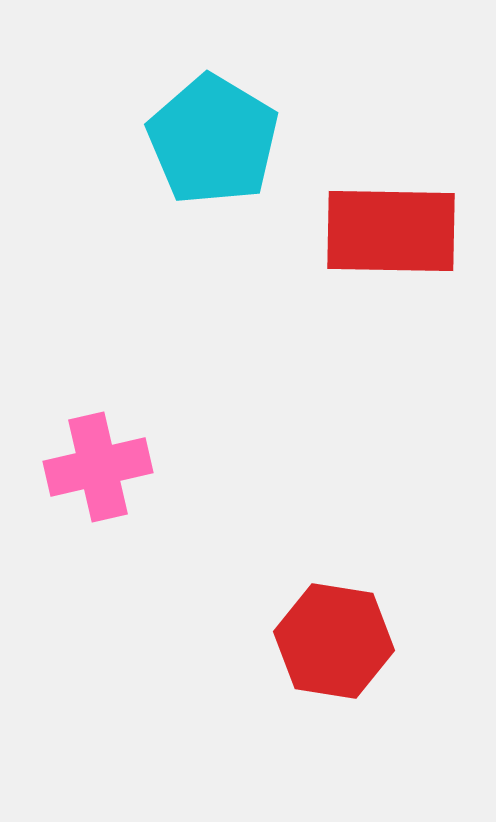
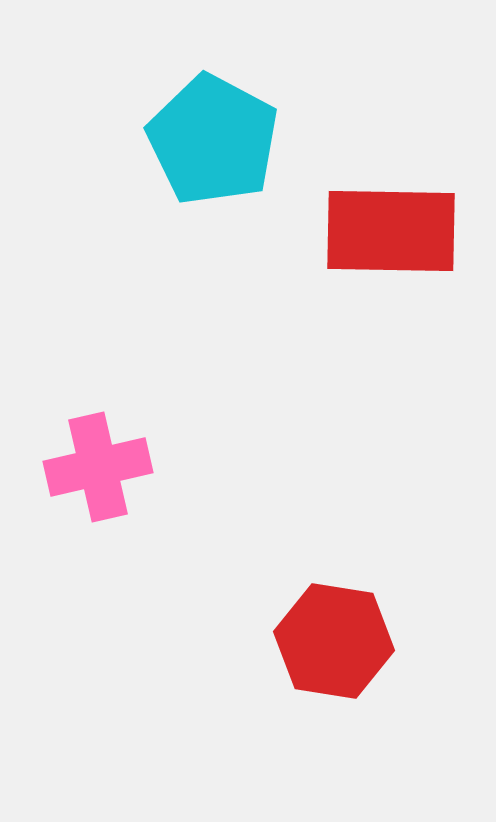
cyan pentagon: rotated 3 degrees counterclockwise
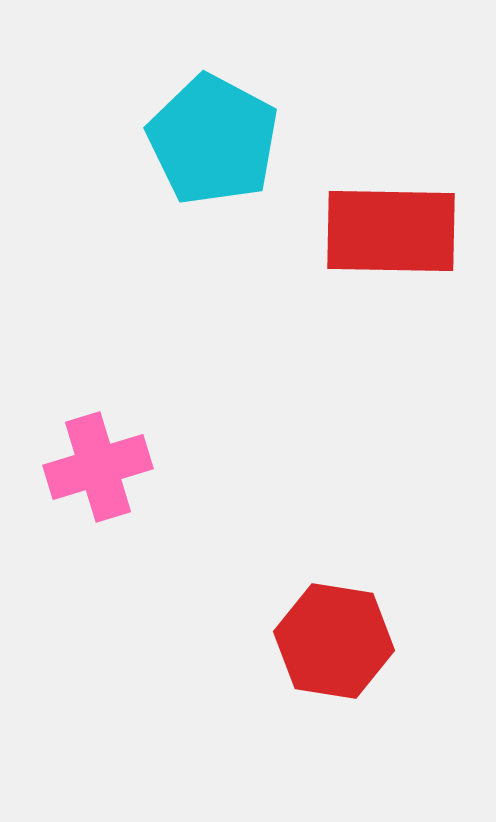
pink cross: rotated 4 degrees counterclockwise
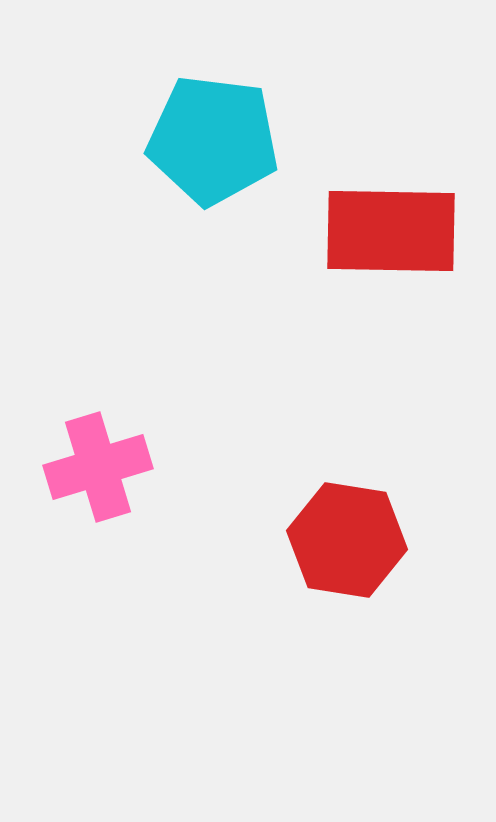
cyan pentagon: rotated 21 degrees counterclockwise
red hexagon: moved 13 px right, 101 px up
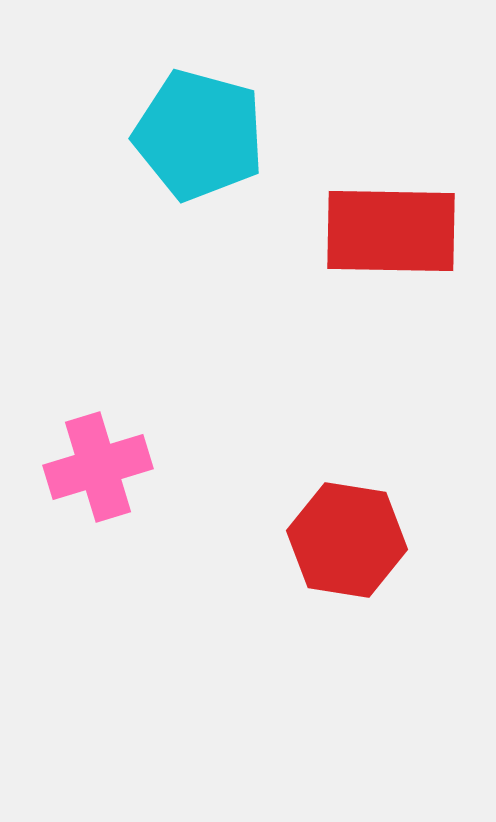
cyan pentagon: moved 14 px left, 5 px up; rotated 8 degrees clockwise
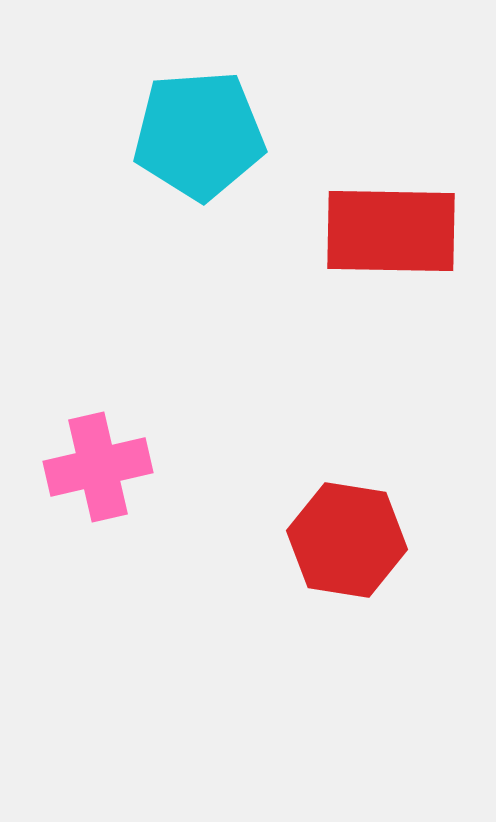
cyan pentagon: rotated 19 degrees counterclockwise
pink cross: rotated 4 degrees clockwise
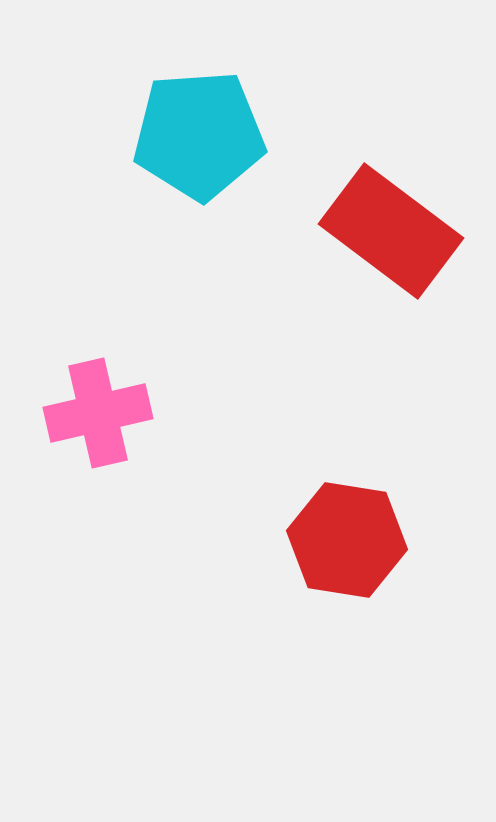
red rectangle: rotated 36 degrees clockwise
pink cross: moved 54 px up
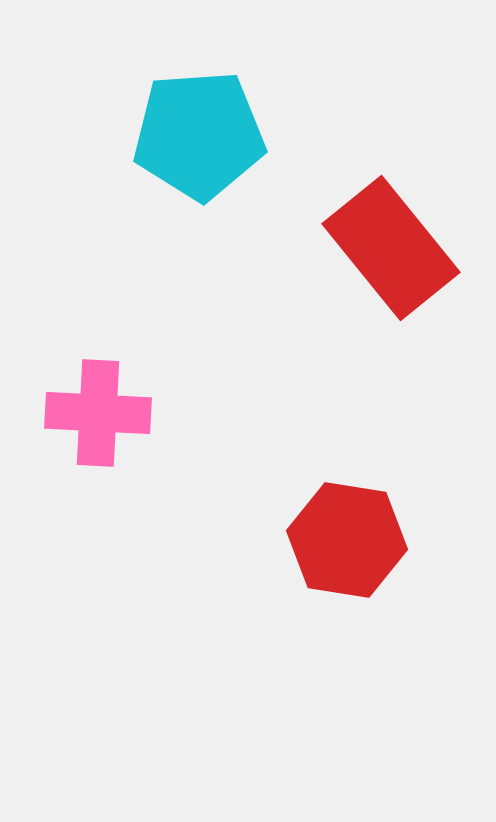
red rectangle: moved 17 px down; rotated 14 degrees clockwise
pink cross: rotated 16 degrees clockwise
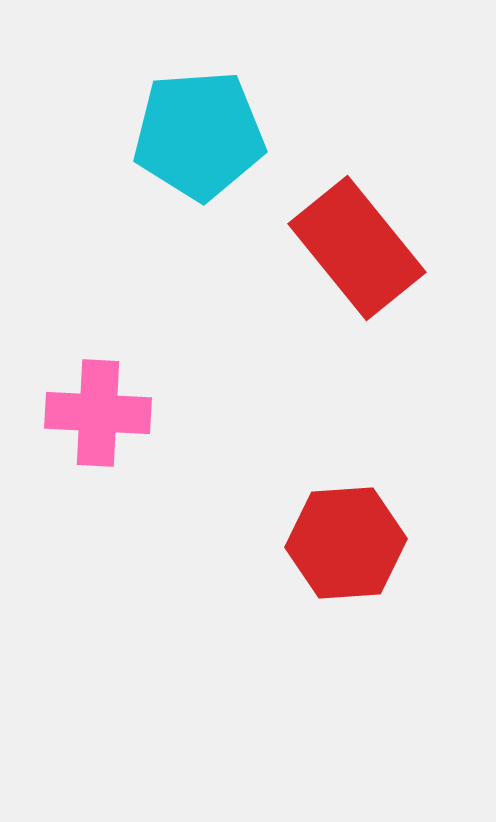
red rectangle: moved 34 px left
red hexagon: moved 1 px left, 3 px down; rotated 13 degrees counterclockwise
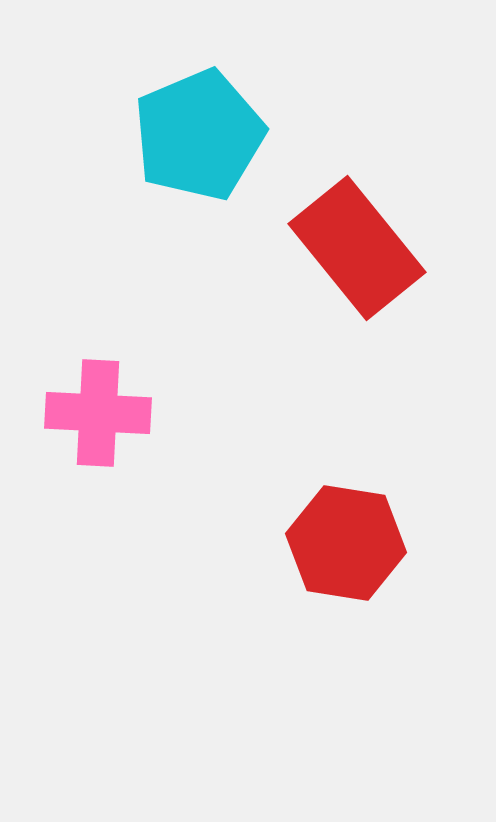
cyan pentagon: rotated 19 degrees counterclockwise
red hexagon: rotated 13 degrees clockwise
